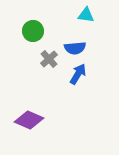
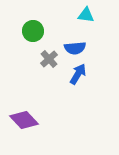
purple diamond: moved 5 px left; rotated 24 degrees clockwise
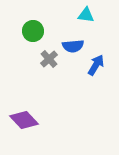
blue semicircle: moved 2 px left, 2 px up
blue arrow: moved 18 px right, 9 px up
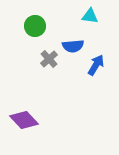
cyan triangle: moved 4 px right, 1 px down
green circle: moved 2 px right, 5 px up
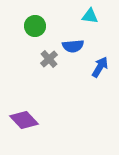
blue arrow: moved 4 px right, 2 px down
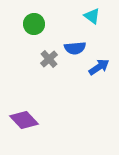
cyan triangle: moved 2 px right; rotated 30 degrees clockwise
green circle: moved 1 px left, 2 px up
blue semicircle: moved 2 px right, 2 px down
blue arrow: moved 1 px left; rotated 25 degrees clockwise
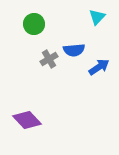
cyan triangle: moved 5 px right, 1 px down; rotated 36 degrees clockwise
blue semicircle: moved 1 px left, 2 px down
gray cross: rotated 12 degrees clockwise
purple diamond: moved 3 px right
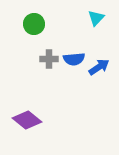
cyan triangle: moved 1 px left, 1 px down
blue semicircle: moved 9 px down
gray cross: rotated 30 degrees clockwise
purple diamond: rotated 8 degrees counterclockwise
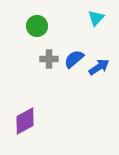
green circle: moved 3 px right, 2 px down
blue semicircle: rotated 145 degrees clockwise
purple diamond: moved 2 px left, 1 px down; rotated 68 degrees counterclockwise
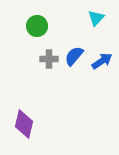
blue semicircle: moved 3 px up; rotated 10 degrees counterclockwise
blue arrow: moved 3 px right, 6 px up
purple diamond: moved 1 px left, 3 px down; rotated 48 degrees counterclockwise
